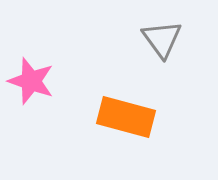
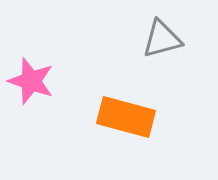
gray triangle: rotated 51 degrees clockwise
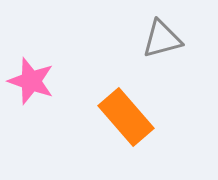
orange rectangle: rotated 34 degrees clockwise
